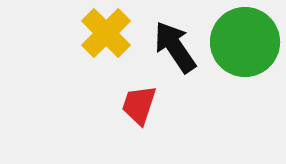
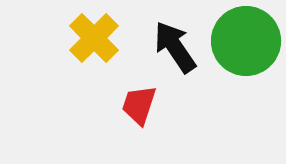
yellow cross: moved 12 px left, 5 px down
green circle: moved 1 px right, 1 px up
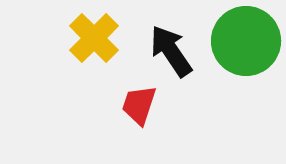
black arrow: moved 4 px left, 4 px down
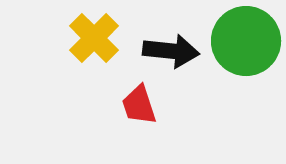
black arrow: rotated 130 degrees clockwise
red trapezoid: rotated 36 degrees counterclockwise
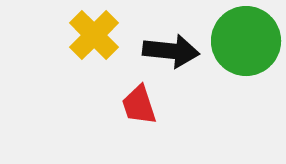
yellow cross: moved 3 px up
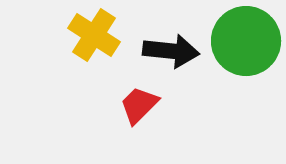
yellow cross: rotated 12 degrees counterclockwise
red trapezoid: rotated 63 degrees clockwise
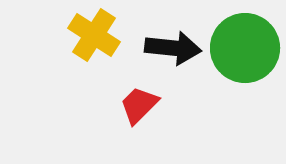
green circle: moved 1 px left, 7 px down
black arrow: moved 2 px right, 3 px up
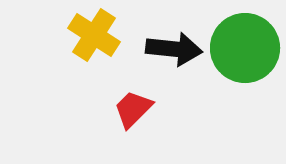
black arrow: moved 1 px right, 1 px down
red trapezoid: moved 6 px left, 4 px down
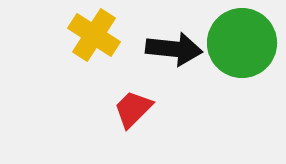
green circle: moved 3 px left, 5 px up
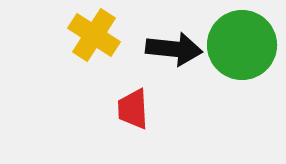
green circle: moved 2 px down
red trapezoid: rotated 48 degrees counterclockwise
